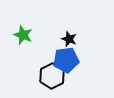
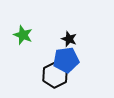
black hexagon: moved 3 px right, 1 px up
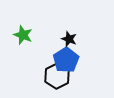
blue pentagon: rotated 25 degrees counterclockwise
black hexagon: moved 2 px right, 1 px down
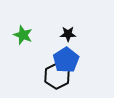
black star: moved 1 px left, 5 px up; rotated 21 degrees counterclockwise
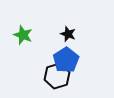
black star: rotated 21 degrees clockwise
black hexagon: rotated 10 degrees clockwise
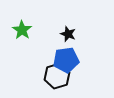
green star: moved 1 px left, 5 px up; rotated 12 degrees clockwise
blue pentagon: rotated 25 degrees clockwise
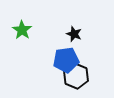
black star: moved 6 px right
black hexagon: moved 19 px right; rotated 20 degrees counterclockwise
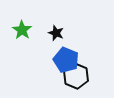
black star: moved 18 px left, 1 px up
blue pentagon: rotated 30 degrees clockwise
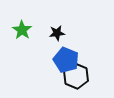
black star: moved 1 px right; rotated 28 degrees counterclockwise
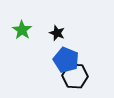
black star: rotated 28 degrees clockwise
black hexagon: moved 1 px left; rotated 20 degrees counterclockwise
